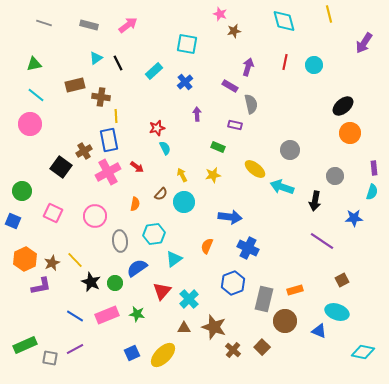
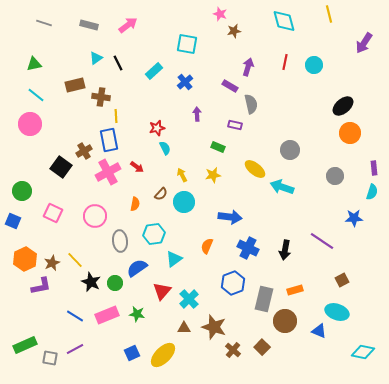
black arrow at (315, 201): moved 30 px left, 49 px down
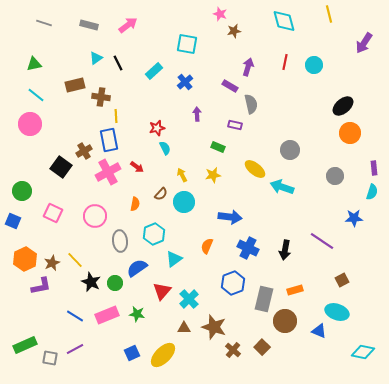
cyan hexagon at (154, 234): rotated 15 degrees counterclockwise
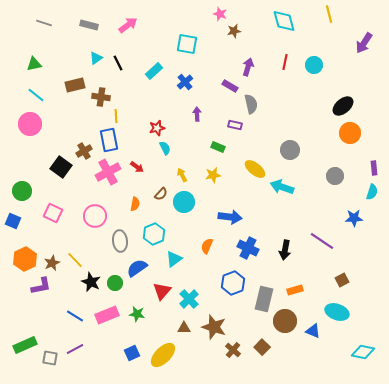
blue triangle at (319, 331): moved 6 px left
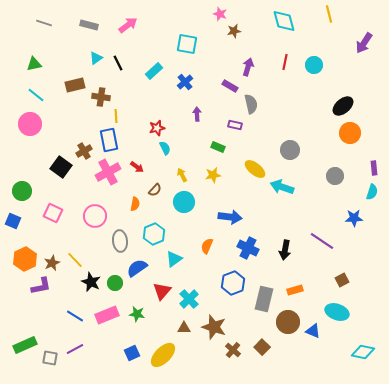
brown semicircle at (161, 194): moved 6 px left, 4 px up
brown circle at (285, 321): moved 3 px right, 1 px down
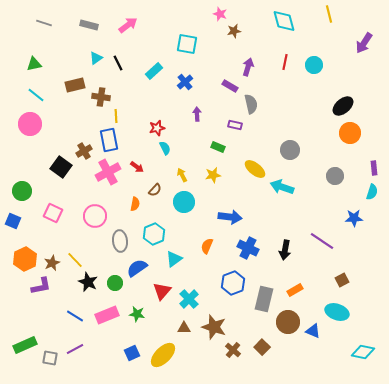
black star at (91, 282): moved 3 px left
orange rectangle at (295, 290): rotated 14 degrees counterclockwise
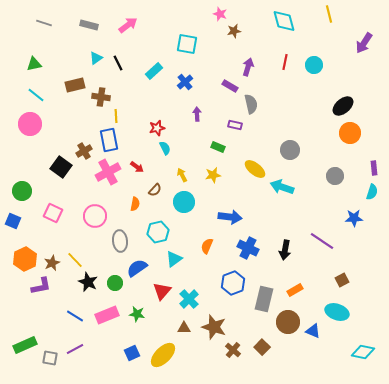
cyan hexagon at (154, 234): moved 4 px right, 2 px up; rotated 10 degrees clockwise
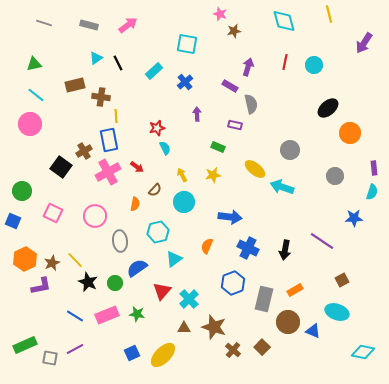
black ellipse at (343, 106): moved 15 px left, 2 px down
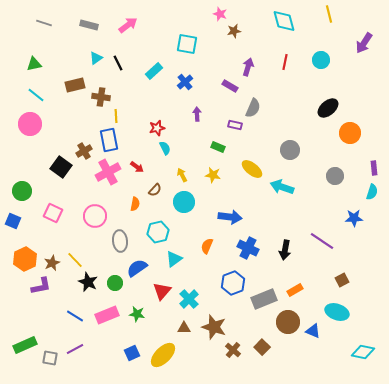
cyan circle at (314, 65): moved 7 px right, 5 px up
gray semicircle at (251, 104): moved 2 px right, 4 px down; rotated 36 degrees clockwise
yellow ellipse at (255, 169): moved 3 px left
yellow star at (213, 175): rotated 21 degrees clockwise
gray rectangle at (264, 299): rotated 55 degrees clockwise
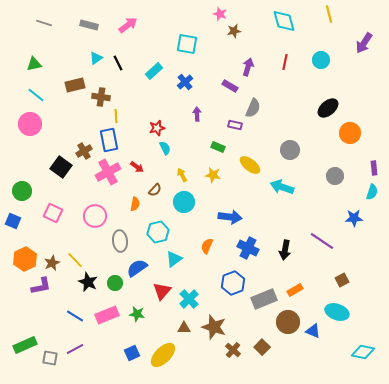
yellow ellipse at (252, 169): moved 2 px left, 4 px up
